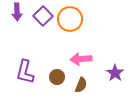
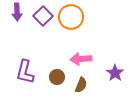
orange circle: moved 1 px right, 2 px up
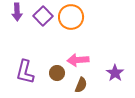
pink arrow: moved 3 px left, 1 px down
brown circle: moved 4 px up
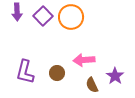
pink arrow: moved 6 px right
purple star: moved 3 px down
brown semicircle: moved 11 px right; rotated 133 degrees clockwise
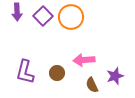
purple star: rotated 18 degrees clockwise
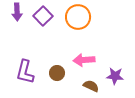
orange circle: moved 7 px right
purple star: rotated 24 degrees clockwise
brown semicircle: moved 1 px left, 1 px down; rotated 140 degrees clockwise
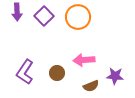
purple square: moved 1 px right
purple L-shape: rotated 20 degrees clockwise
brown semicircle: rotated 133 degrees clockwise
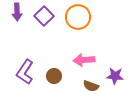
brown circle: moved 3 px left, 3 px down
brown semicircle: rotated 42 degrees clockwise
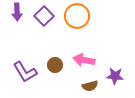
orange circle: moved 1 px left, 1 px up
pink arrow: rotated 15 degrees clockwise
purple L-shape: rotated 65 degrees counterclockwise
brown circle: moved 1 px right, 11 px up
brown semicircle: moved 1 px left; rotated 35 degrees counterclockwise
